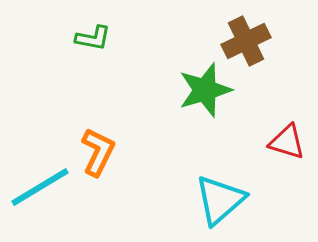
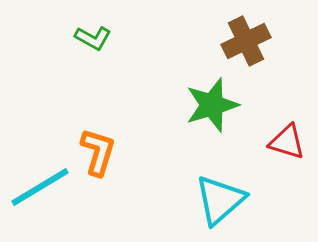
green L-shape: rotated 18 degrees clockwise
green star: moved 7 px right, 15 px down
orange L-shape: rotated 9 degrees counterclockwise
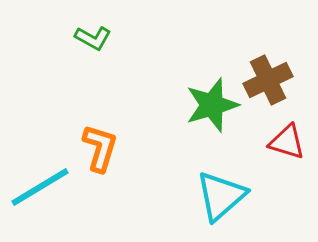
brown cross: moved 22 px right, 39 px down
orange L-shape: moved 2 px right, 4 px up
cyan triangle: moved 1 px right, 4 px up
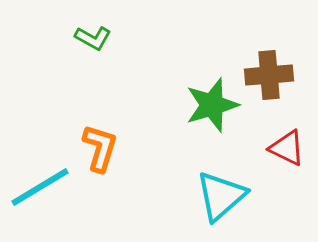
brown cross: moved 1 px right, 5 px up; rotated 21 degrees clockwise
red triangle: moved 6 px down; rotated 9 degrees clockwise
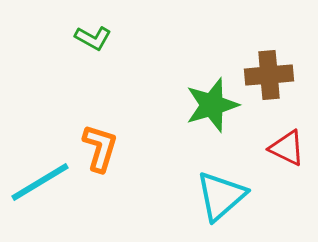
cyan line: moved 5 px up
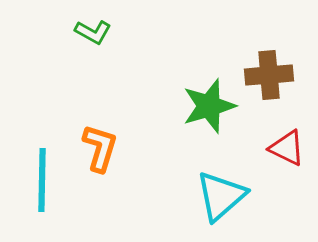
green L-shape: moved 6 px up
green star: moved 3 px left, 1 px down
cyan line: moved 2 px right, 2 px up; rotated 58 degrees counterclockwise
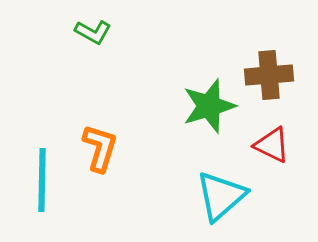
red triangle: moved 15 px left, 3 px up
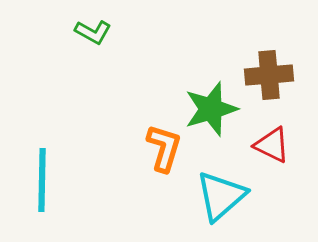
green star: moved 2 px right, 3 px down
orange L-shape: moved 64 px right
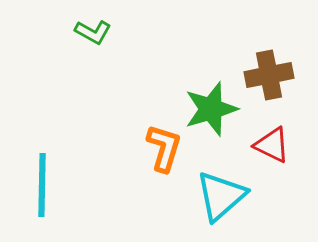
brown cross: rotated 6 degrees counterclockwise
cyan line: moved 5 px down
